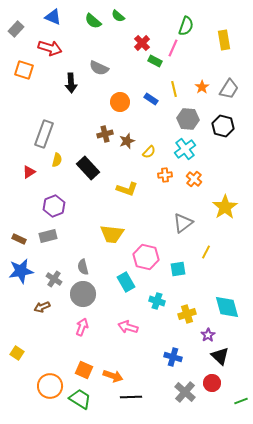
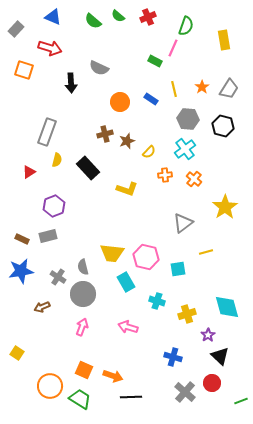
red cross at (142, 43): moved 6 px right, 26 px up; rotated 21 degrees clockwise
gray rectangle at (44, 134): moved 3 px right, 2 px up
yellow trapezoid at (112, 234): moved 19 px down
brown rectangle at (19, 239): moved 3 px right
yellow line at (206, 252): rotated 48 degrees clockwise
gray cross at (54, 279): moved 4 px right, 2 px up
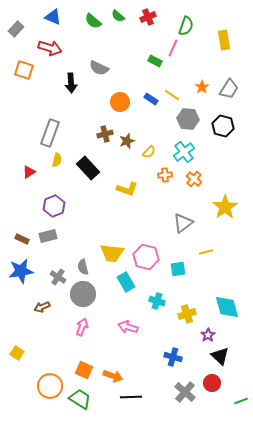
yellow line at (174, 89): moved 2 px left, 6 px down; rotated 42 degrees counterclockwise
gray rectangle at (47, 132): moved 3 px right, 1 px down
cyan cross at (185, 149): moved 1 px left, 3 px down
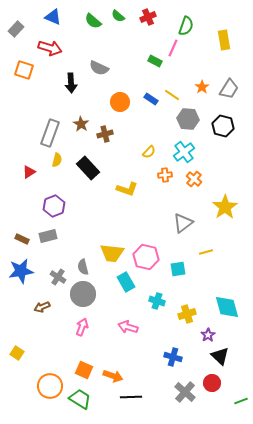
brown star at (127, 141): moved 46 px left, 17 px up; rotated 21 degrees counterclockwise
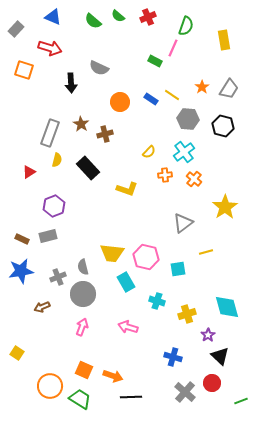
gray cross at (58, 277): rotated 35 degrees clockwise
